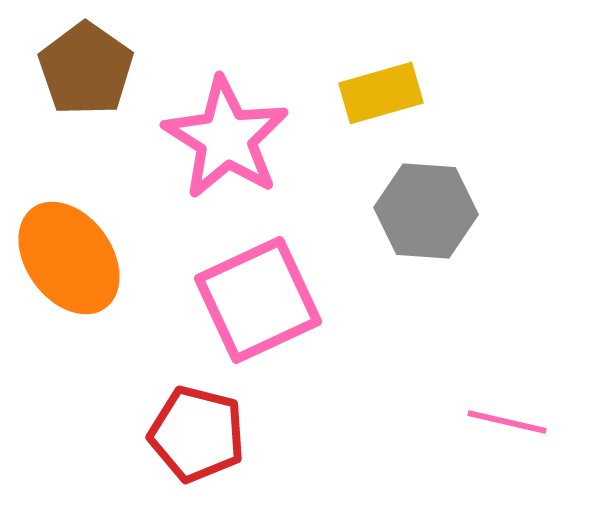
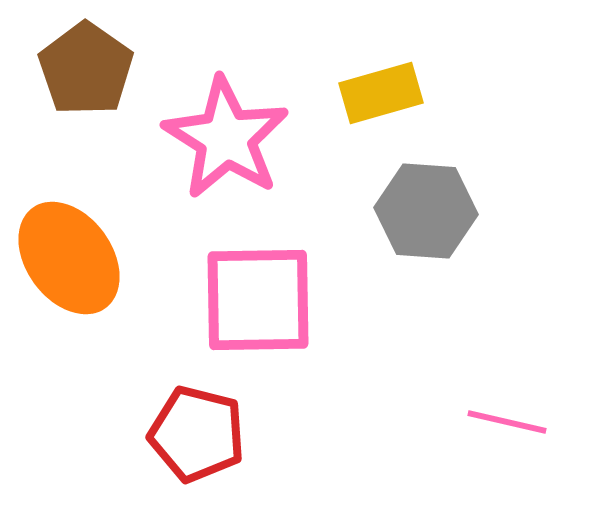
pink square: rotated 24 degrees clockwise
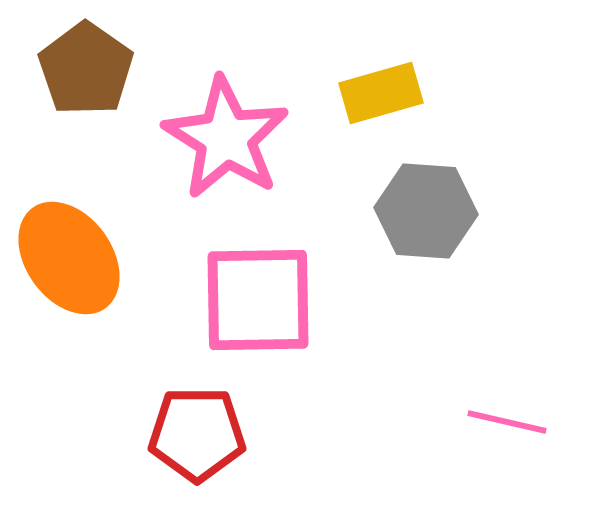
red pentagon: rotated 14 degrees counterclockwise
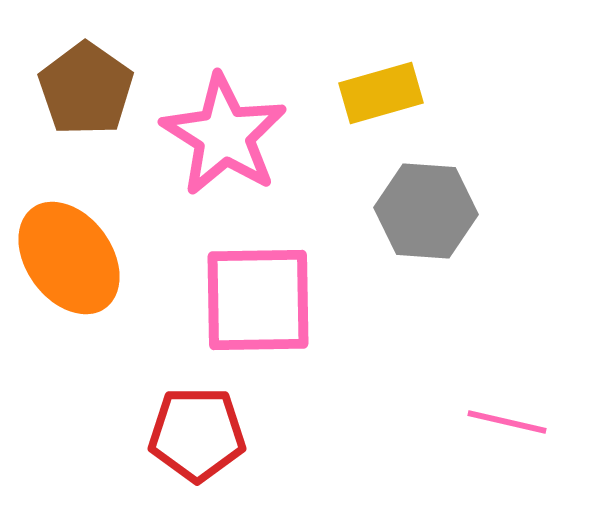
brown pentagon: moved 20 px down
pink star: moved 2 px left, 3 px up
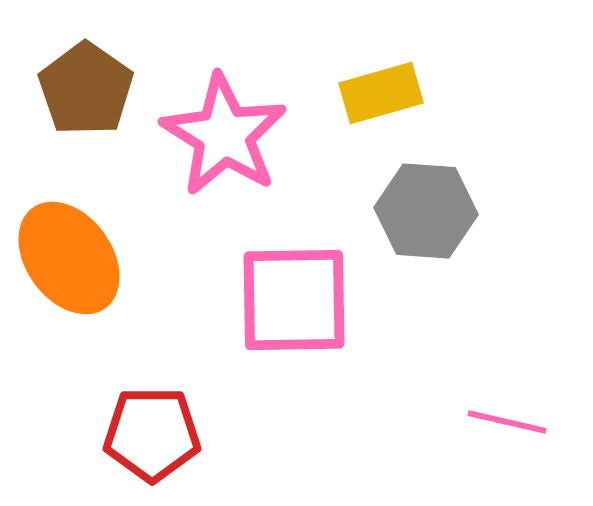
pink square: moved 36 px right
red pentagon: moved 45 px left
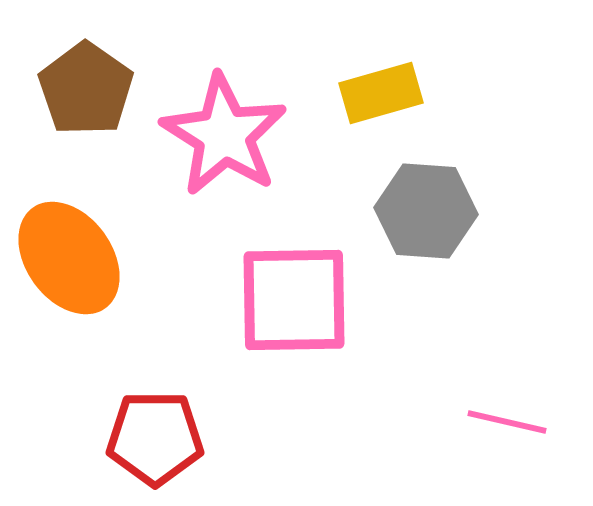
red pentagon: moved 3 px right, 4 px down
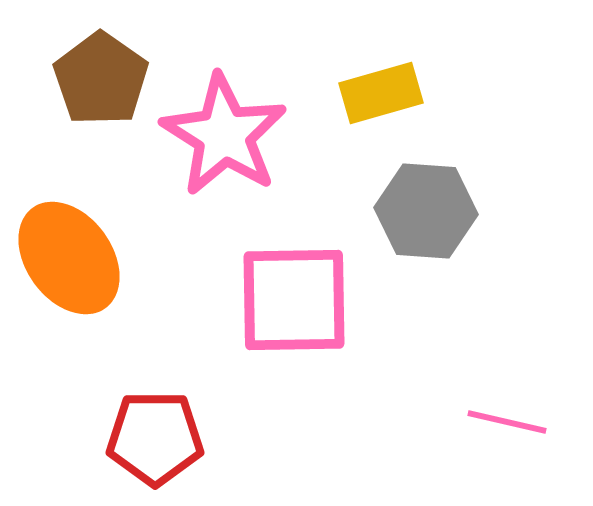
brown pentagon: moved 15 px right, 10 px up
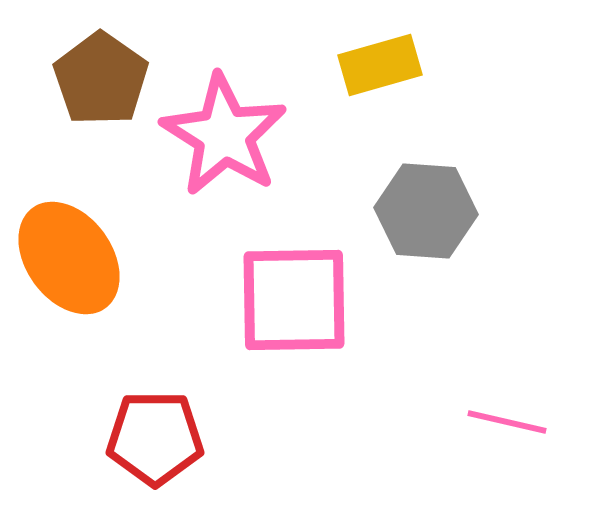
yellow rectangle: moved 1 px left, 28 px up
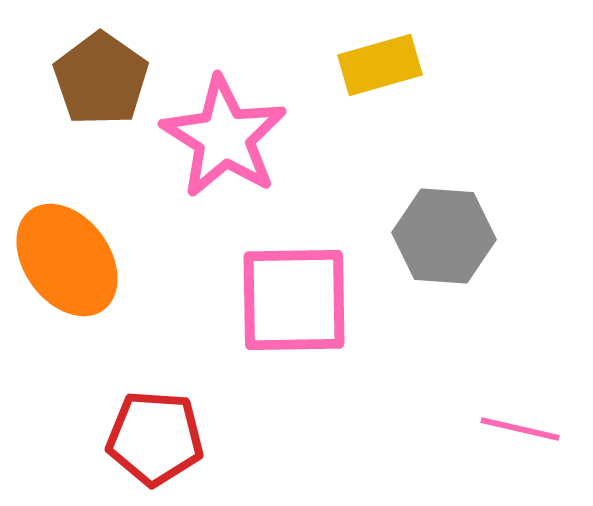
pink star: moved 2 px down
gray hexagon: moved 18 px right, 25 px down
orange ellipse: moved 2 px left, 2 px down
pink line: moved 13 px right, 7 px down
red pentagon: rotated 4 degrees clockwise
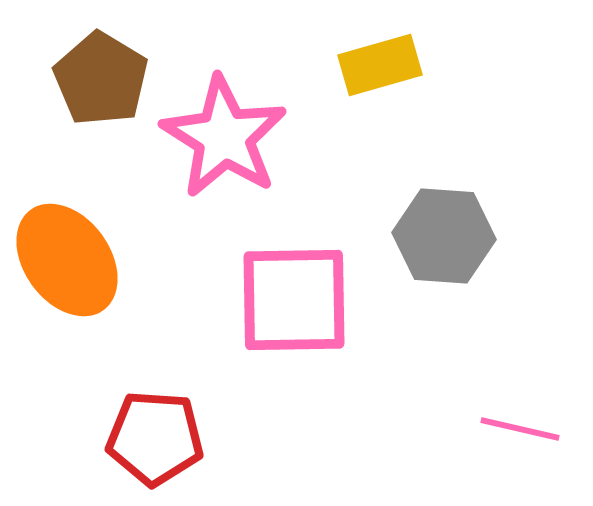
brown pentagon: rotated 4 degrees counterclockwise
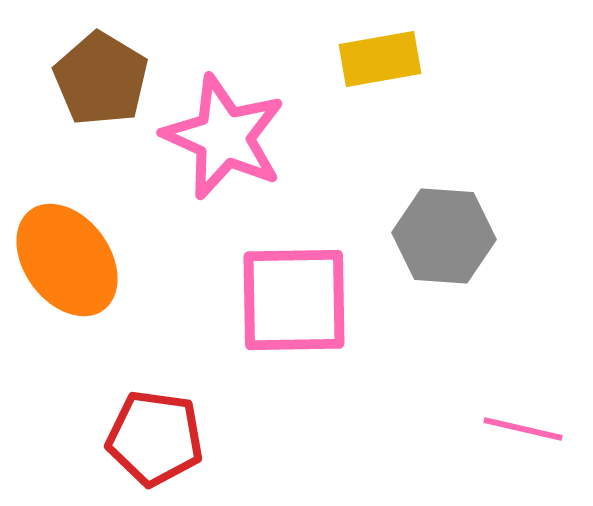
yellow rectangle: moved 6 px up; rotated 6 degrees clockwise
pink star: rotated 8 degrees counterclockwise
pink line: moved 3 px right
red pentagon: rotated 4 degrees clockwise
